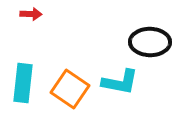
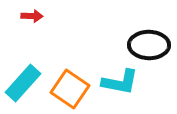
red arrow: moved 1 px right, 2 px down
black ellipse: moved 1 px left, 3 px down
cyan rectangle: rotated 36 degrees clockwise
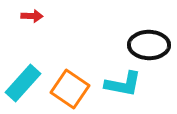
cyan L-shape: moved 3 px right, 2 px down
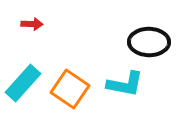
red arrow: moved 8 px down
black ellipse: moved 3 px up
cyan L-shape: moved 2 px right
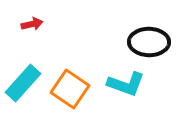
red arrow: rotated 15 degrees counterclockwise
cyan L-shape: moved 1 px right; rotated 9 degrees clockwise
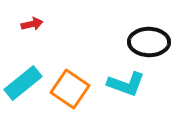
cyan rectangle: rotated 9 degrees clockwise
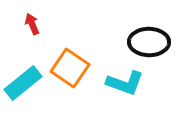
red arrow: rotated 100 degrees counterclockwise
cyan L-shape: moved 1 px left, 1 px up
orange square: moved 21 px up
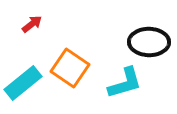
red arrow: rotated 75 degrees clockwise
cyan L-shape: rotated 36 degrees counterclockwise
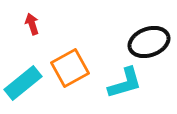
red arrow: rotated 70 degrees counterclockwise
black ellipse: rotated 21 degrees counterclockwise
orange square: rotated 27 degrees clockwise
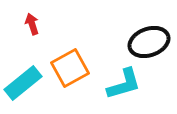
cyan L-shape: moved 1 px left, 1 px down
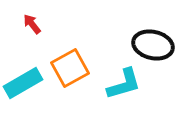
red arrow: rotated 20 degrees counterclockwise
black ellipse: moved 4 px right, 3 px down; rotated 33 degrees clockwise
cyan rectangle: rotated 9 degrees clockwise
